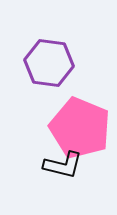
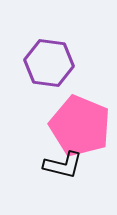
pink pentagon: moved 2 px up
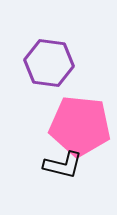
pink pentagon: rotated 16 degrees counterclockwise
